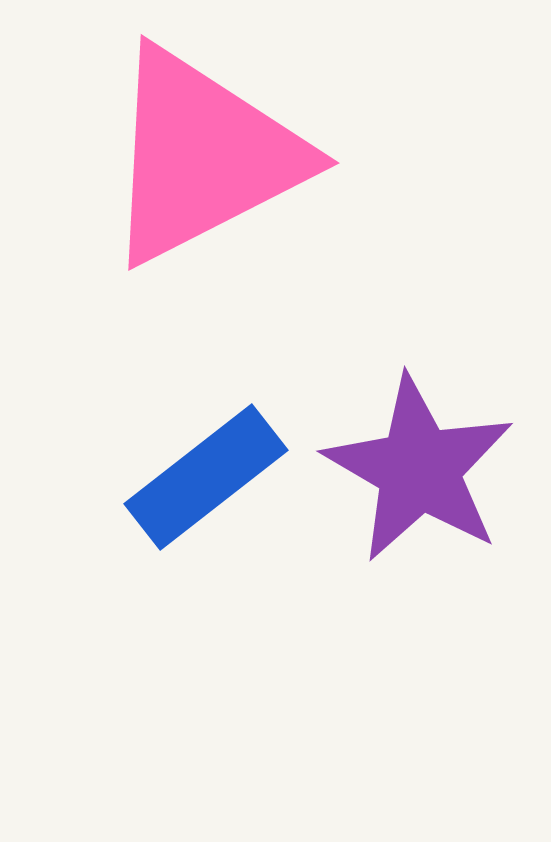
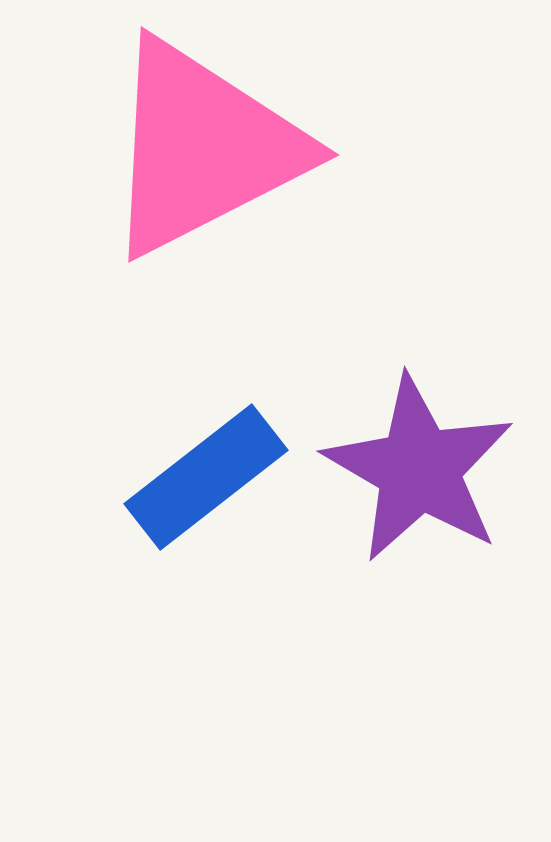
pink triangle: moved 8 px up
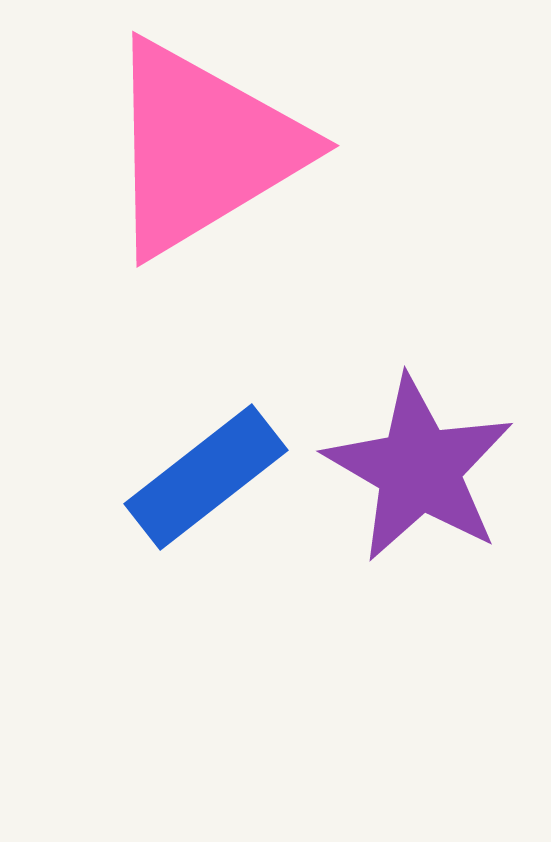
pink triangle: rotated 4 degrees counterclockwise
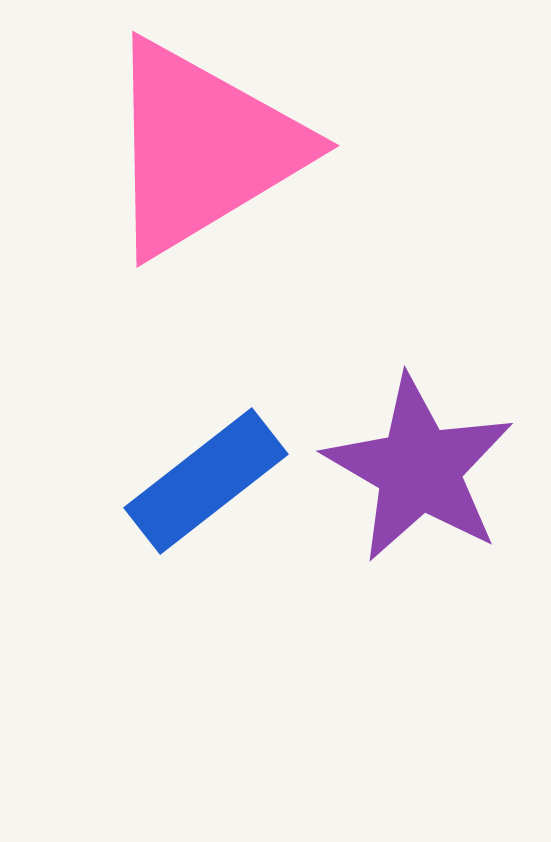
blue rectangle: moved 4 px down
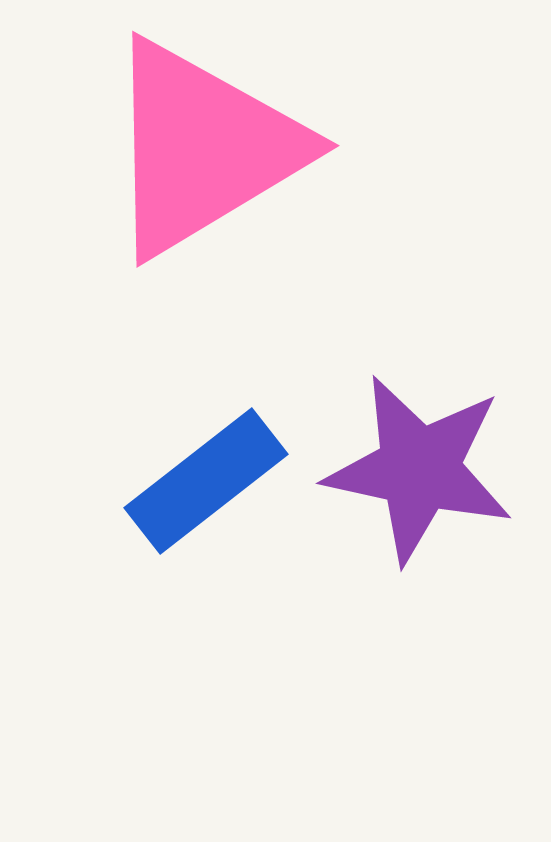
purple star: rotated 18 degrees counterclockwise
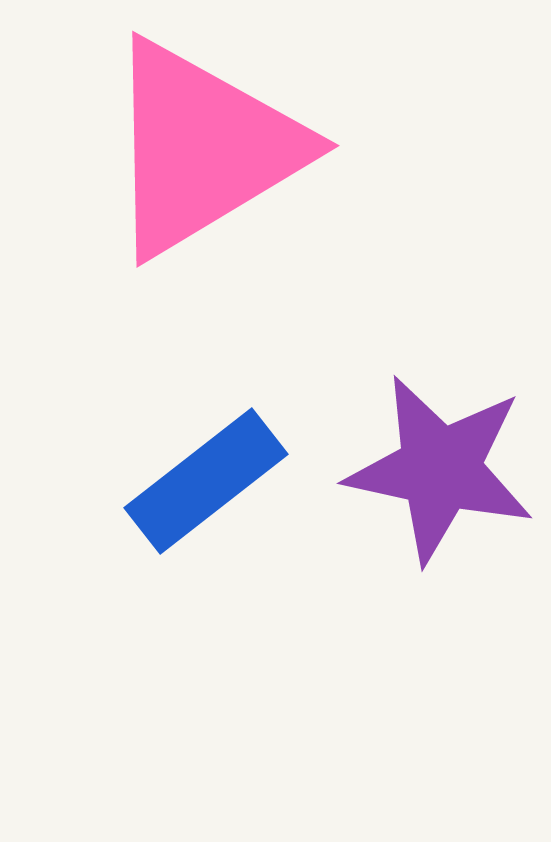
purple star: moved 21 px right
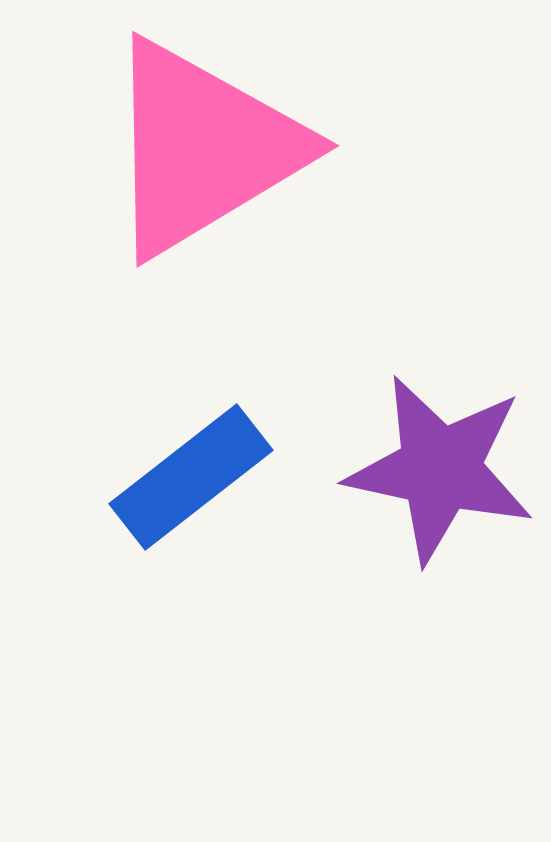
blue rectangle: moved 15 px left, 4 px up
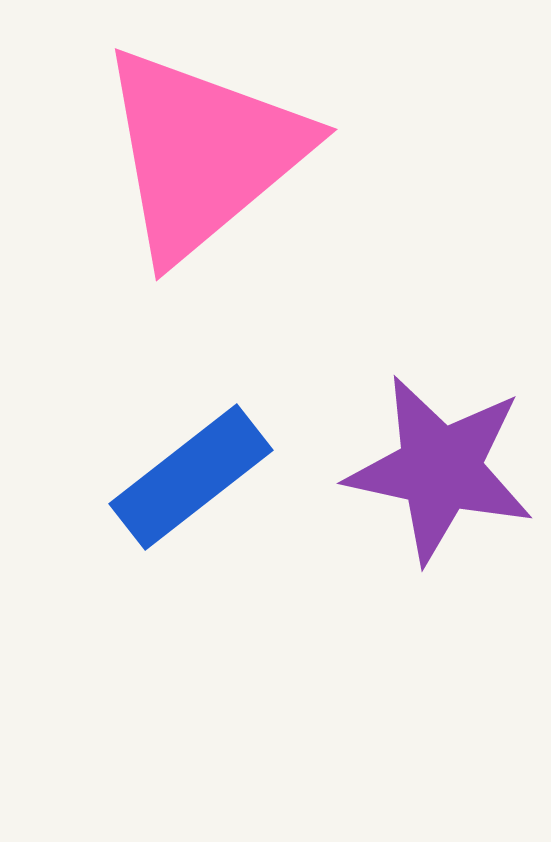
pink triangle: moved 5 px down; rotated 9 degrees counterclockwise
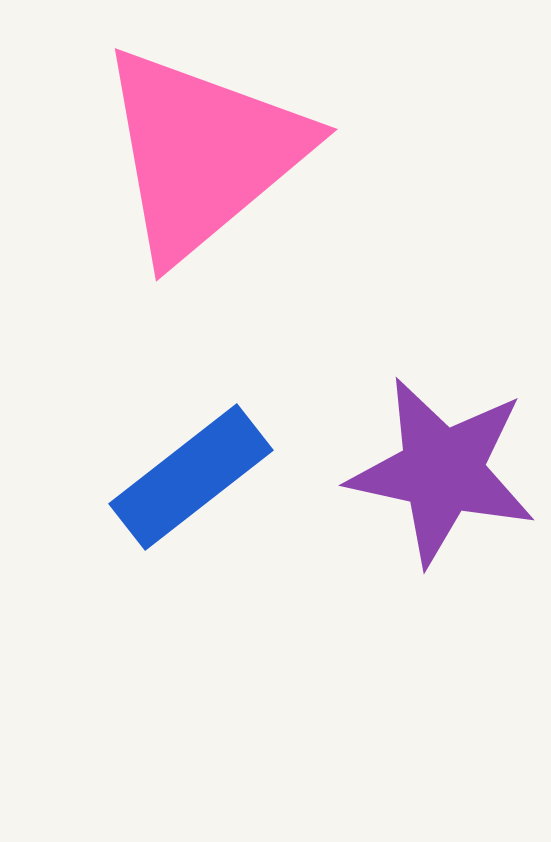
purple star: moved 2 px right, 2 px down
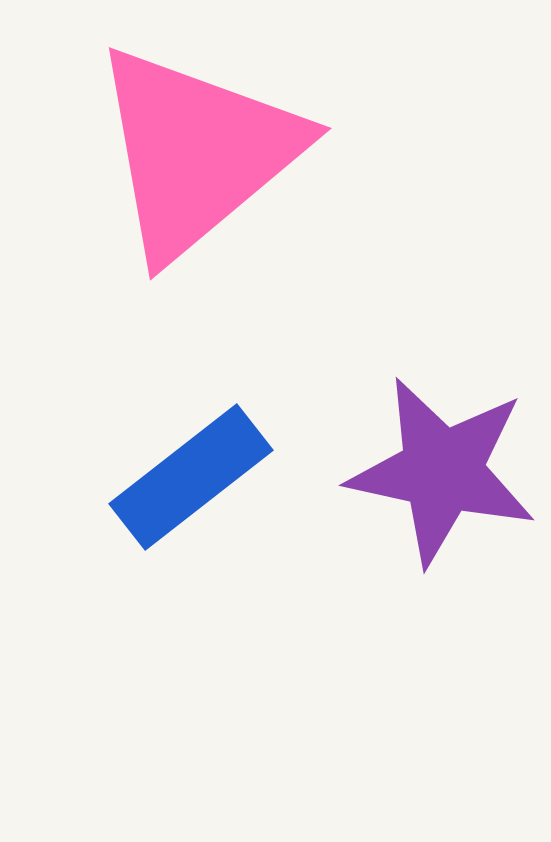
pink triangle: moved 6 px left, 1 px up
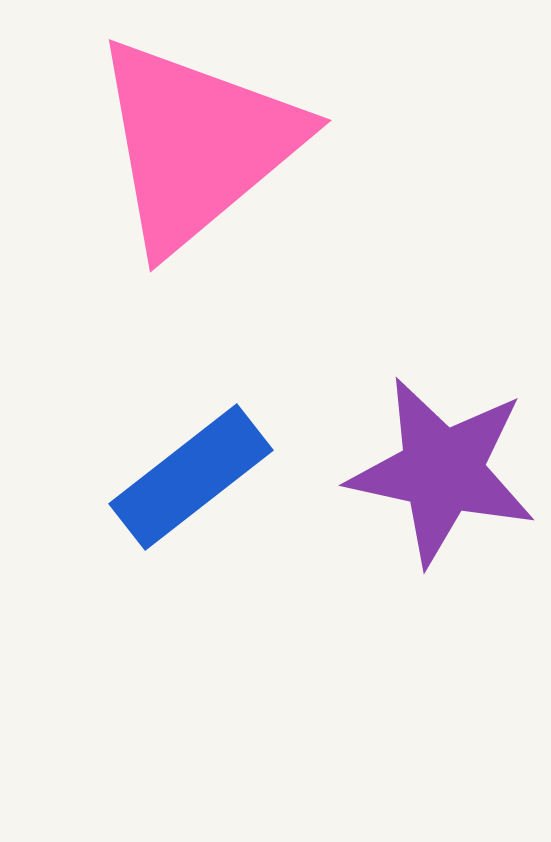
pink triangle: moved 8 px up
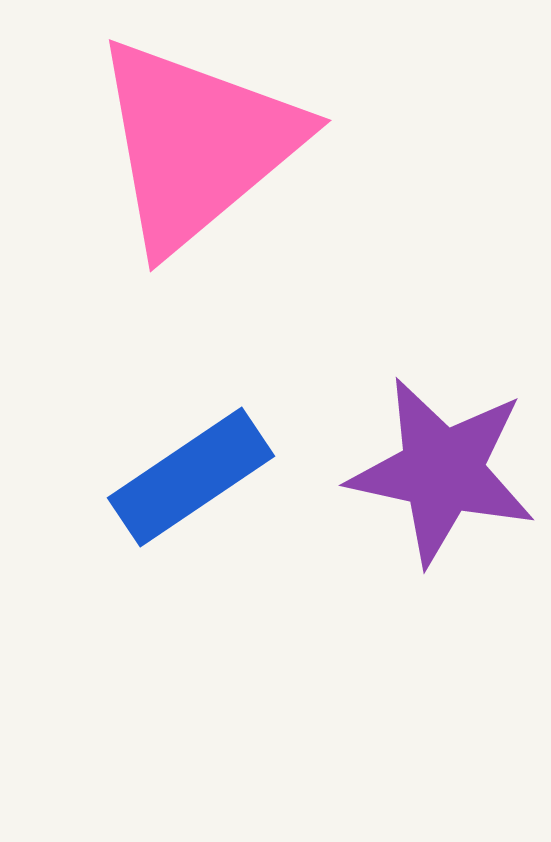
blue rectangle: rotated 4 degrees clockwise
